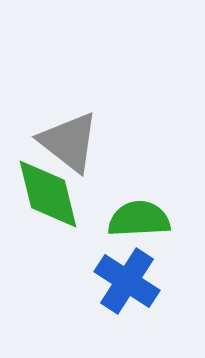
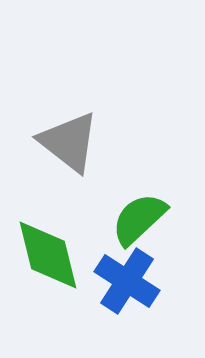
green diamond: moved 61 px down
green semicircle: rotated 40 degrees counterclockwise
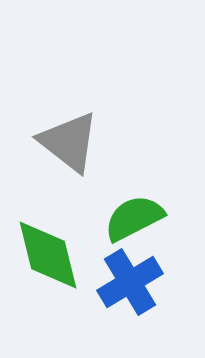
green semicircle: moved 5 px left, 1 px up; rotated 16 degrees clockwise
blue cross: moved 3 px right, 1 px down; rotated 26 degrees clockwise
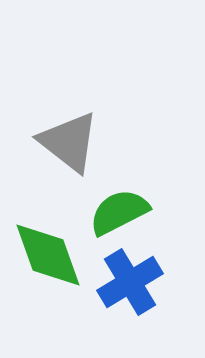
green semicircle: moved 15 px left, 6 px up
green diamond: rotated 6 degrees counterclockwise
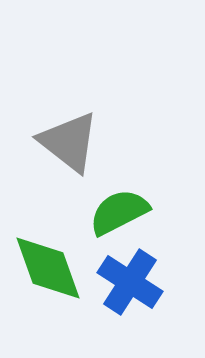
green diamond: moved 13 px down
blue cross: rotated 26 degrees counterclockwise
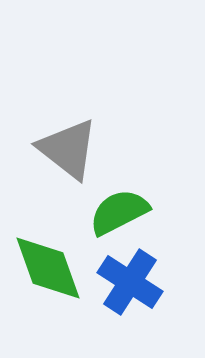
gray triangle: moved 1 px left, 7 px down
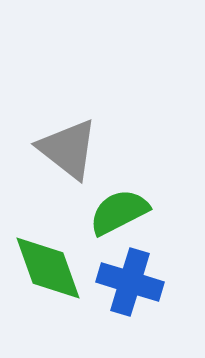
blue cross: rotated 16 degrees counterclockwise
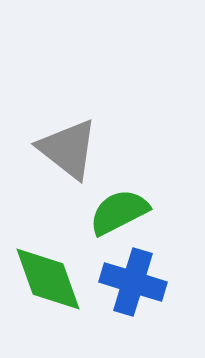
green diamond: moved 11 px down
blue cross: moved 3 px right
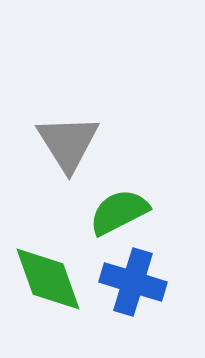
gray triangle: moved 6 px up; rotated 20 degrees clockwise
